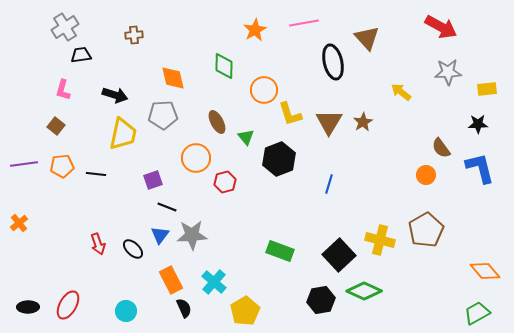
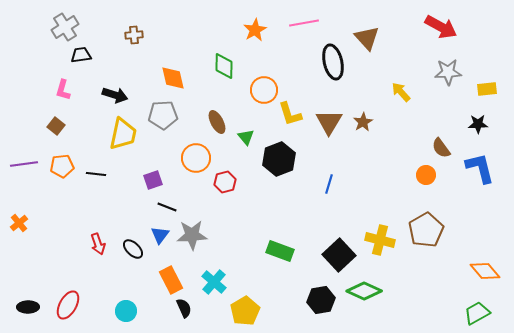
yellow arrow at (401, 92): rotated 10 degrees clockwise
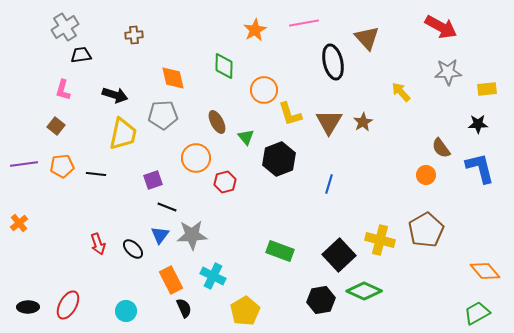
cyan cross at (214, 282): moved 1 px left, 6 px up; rotated 15 degrees counterclockwise
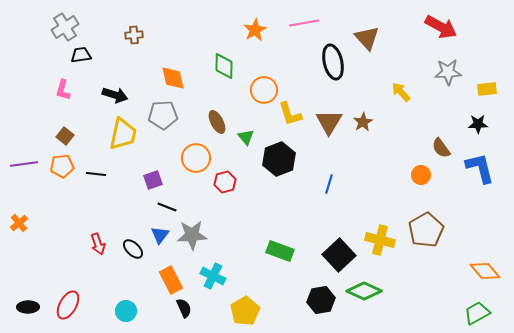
brown square at (56, 126): moved 9 px right, 10 px down
orange circle at (426, 175): moved 5 px left
